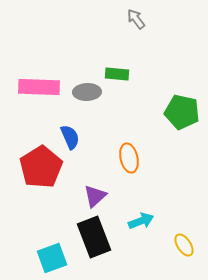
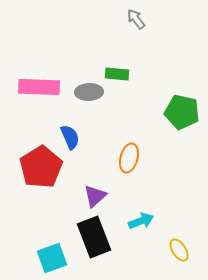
gray ellipse: moved 2 px right
orange ellipse: rotated 28 degrees clockwise
yellow ellipse: moved 5 px left, 5 px down
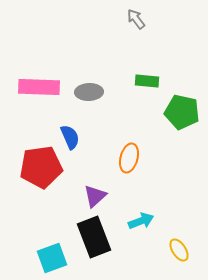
green rectangle: moved 30 px right, 7 px down
red pentagon: rotated 24 degrees clockwise
